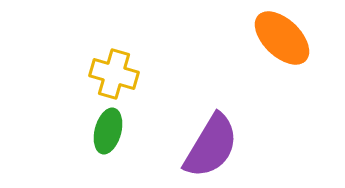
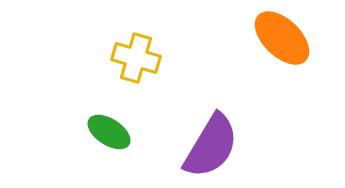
yellow cross: moved 22 px right, 16 px up
green ellipse: moved 1 px right, 1 px down; rotated 72 degrees counterclockwise
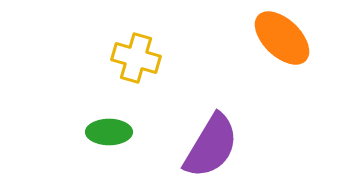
green ellipse: rotated 33 degrees counterclockwise
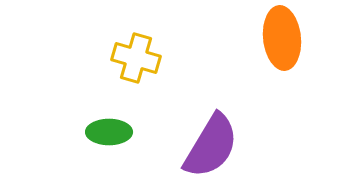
orange ellipse: rotated 40 degrees clockwise
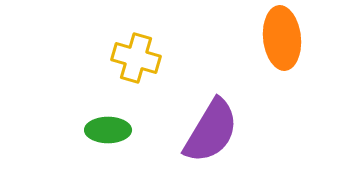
green ellipse: moved 1 px left, 2 px up
purple semicircle: moved 15 px up
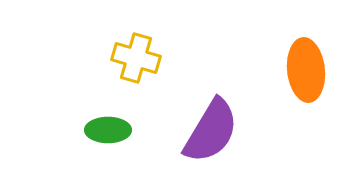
orange ellipse: moved 24 px right, 32 px down
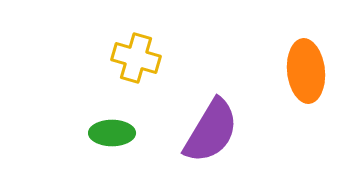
orange ellipse: moved 1 px down
green ellipse: moved 4 px right, 3 px down
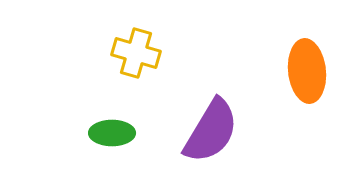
yellow cross: moved 5 px up
orange ellipse: moved 1 px right
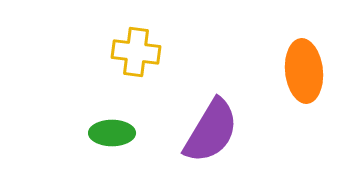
yellow cross: moved 1 px up; rotated 9 degrees counterclockwise
orange ellipse: moved 3 px left
